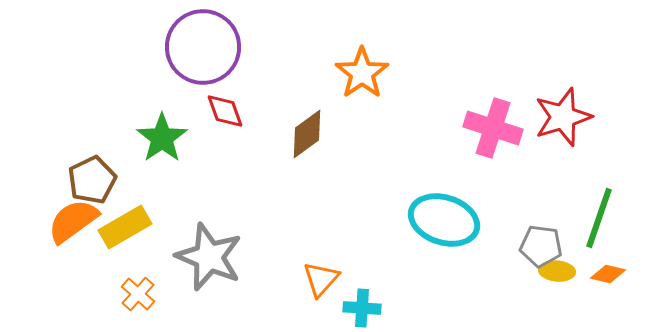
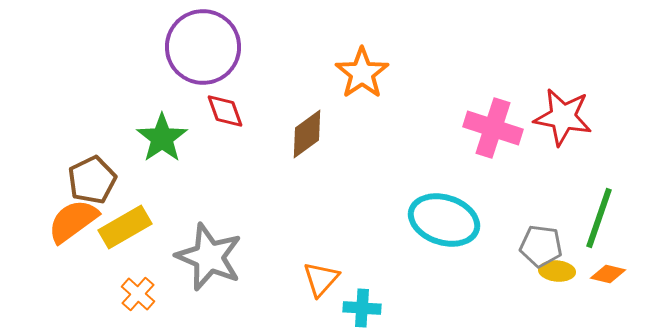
red star: rotated 28 degrees clockwise
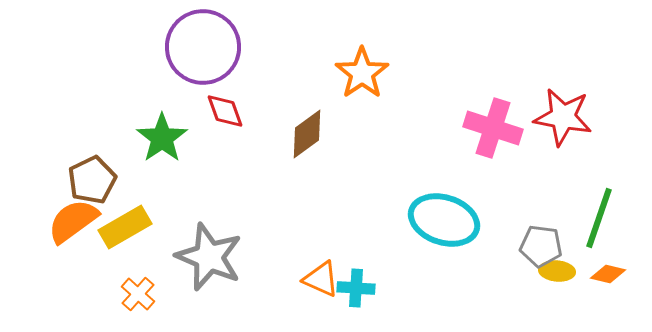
orange triangle: rotated 48 degrees counterclockwise
cyan cross: moved 6 px left, 20 px up
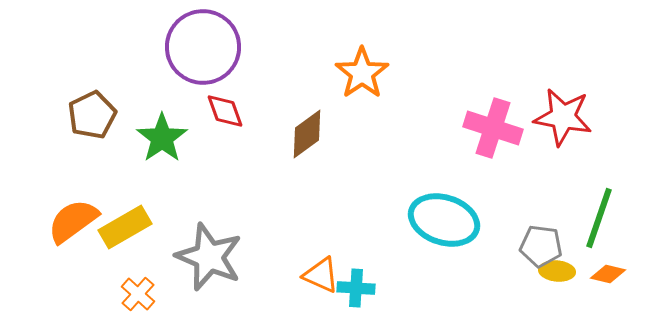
brown pentagon: moved 65 px up
orange triangle: moved 4 px up
